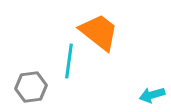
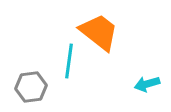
cyan arrow: moved 5 px left, 11 px up
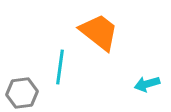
cyan line: moved 9 px left, 6 px down
gray hexagon: moved 9 px left, 6 px down
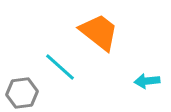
cyan line: rotated 56 degrees counterclockwise
cyan arrow: moved 3 px up; rotated 10 degrees clockwise
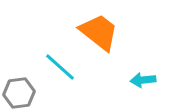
cyan arrow: moved 4 px left, 1 px up
gray hexagon: moved 3 px left
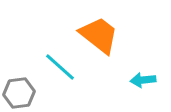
orange trapezoid: moved 3 px down
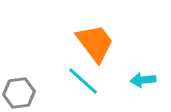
orange trapezoid: moved 4 px left, 8 px down; rotated 15 degrees clockwise
cyan line: moved 23 px right, 14 px down
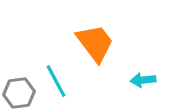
cyan line: moved 27 px left; rotated 20 degrees clockwise
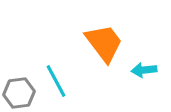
orange trapezoid: moved 9 px right
cyan arrow: moved 1 px right, 10 px up
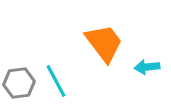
cyan arrow: moved 3 px right, 3 px up
gray hexagon: moved 10 px up
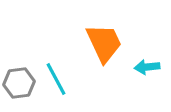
orange trapezoid: rotated 12 degrees clockwise
cyan line: moved 2 px up
